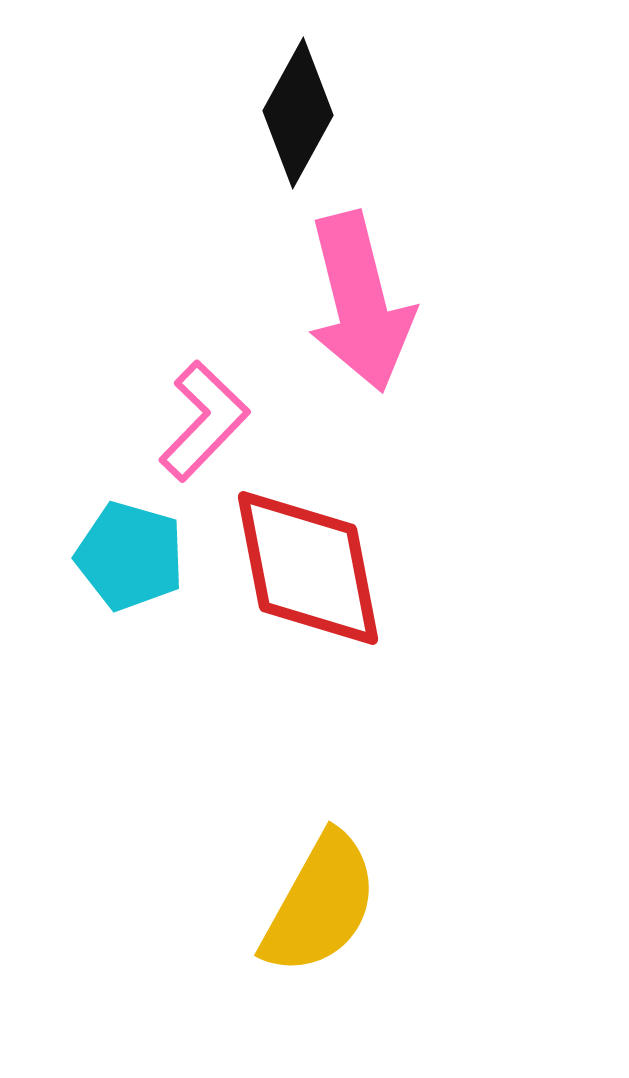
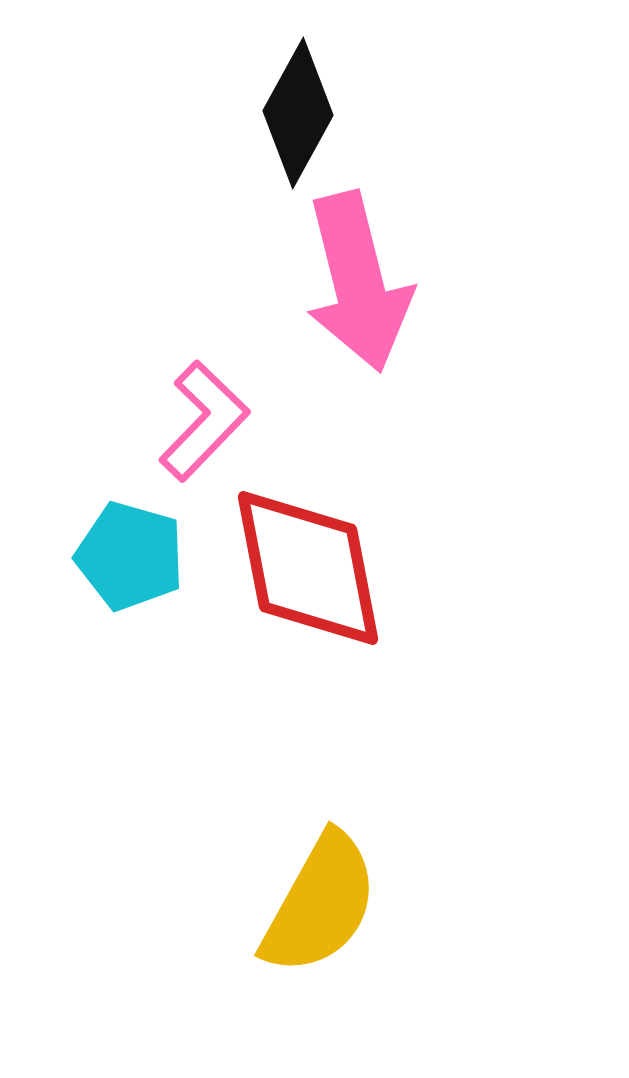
pink arrow: moved 2 px left, 20 px up
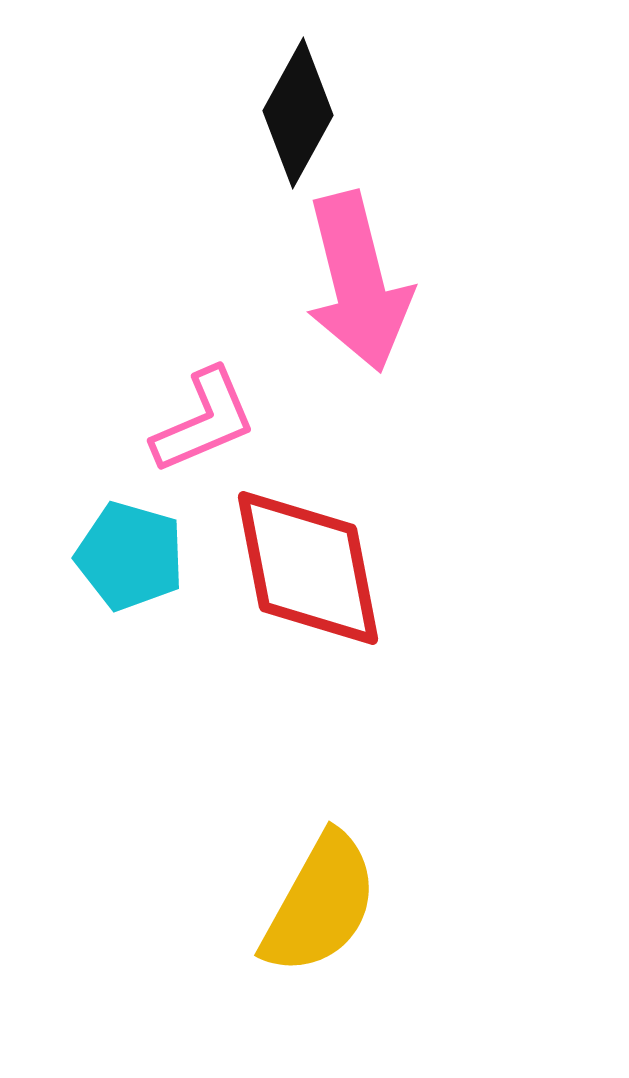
pink L-shape: rotated 23 degrees clockwise
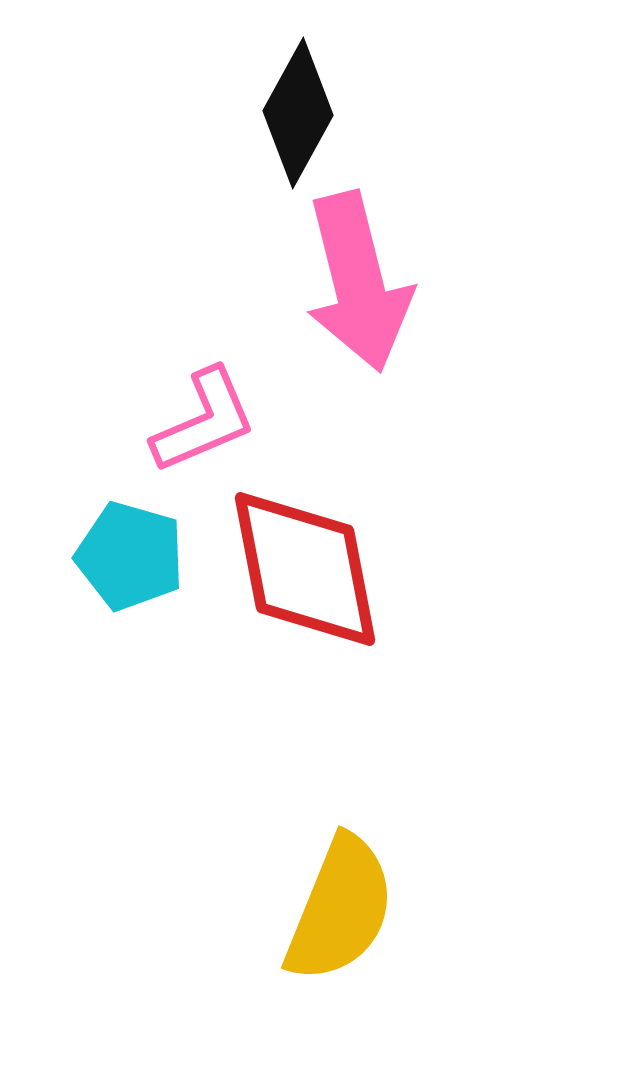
red diamond: moved 3 px left, 1 px down
yellow semicircle: moved 20 px right, 5 px down; rotated 7 degrees counterclockwise
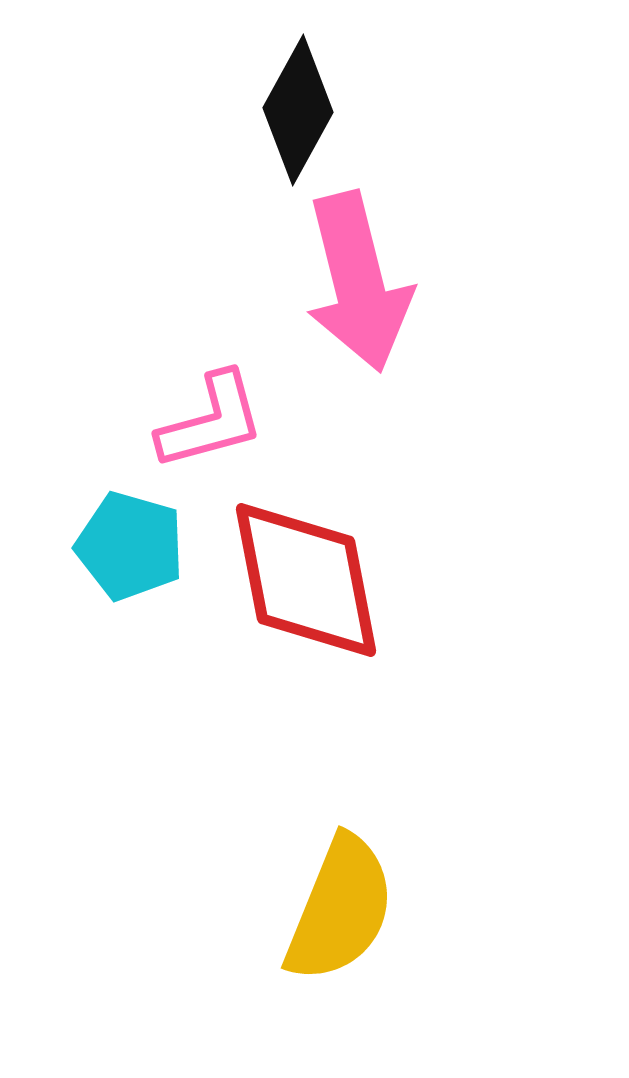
black diamond: moved 3 px up
pink L-shape: moved 7 px right; rotated 8 degrees clockwise
cyan pentagon: moved 10 px up
red diamond: moved 1 px right, 11 px down
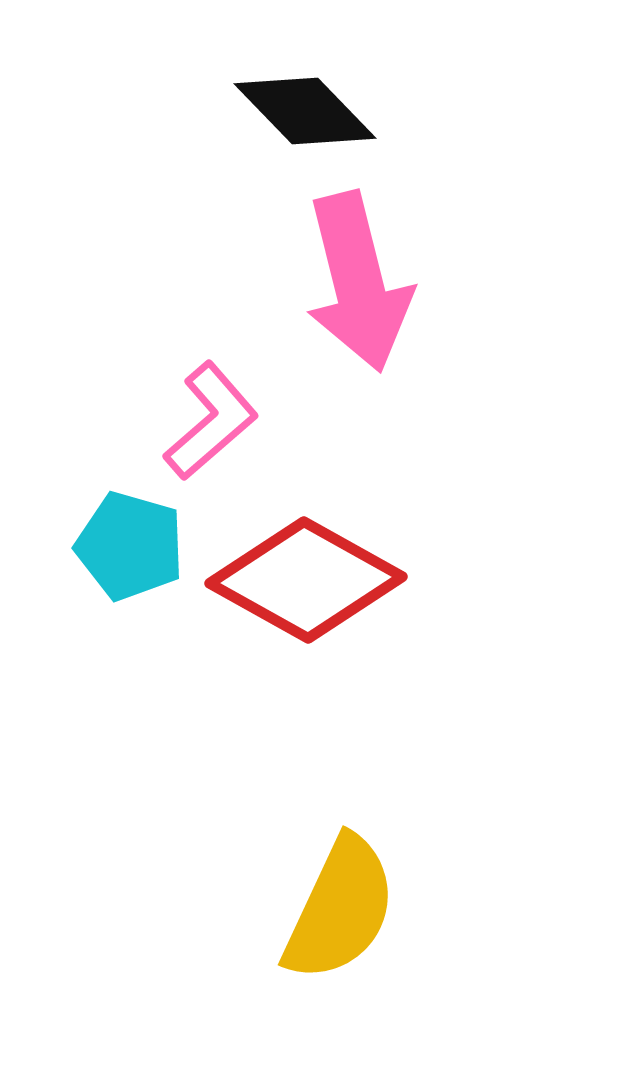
black diamond: moved 7 px right, 1 px down; rotated 73 degrees counterclockwise
pink L-shape: rotated 26 degrees counterclockwise
red diamond: rotated 50 degrees counterclockwise
yellow semicircle: rotated 3 degrees clockwise
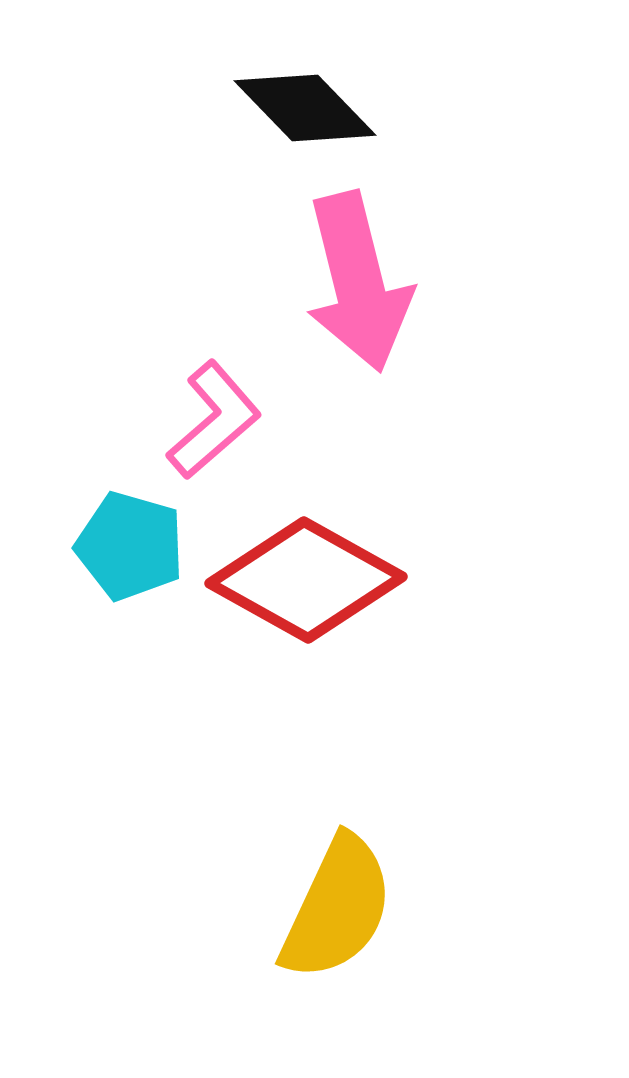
black diamond: moved 3 px up
pink L-shape: moved 3 px right, 1 px up
yellow semicircle: moved 3 px left, 1 px up
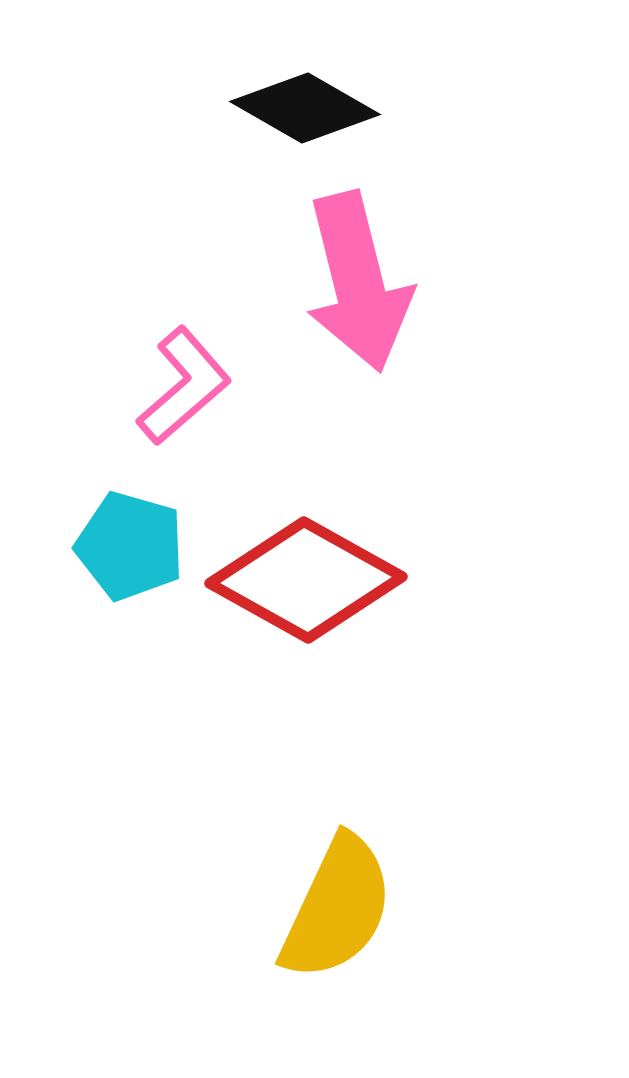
black diamond: rotated 16 degrees counterclockwise
pink L-shape: moved 30 px left, 34 px up
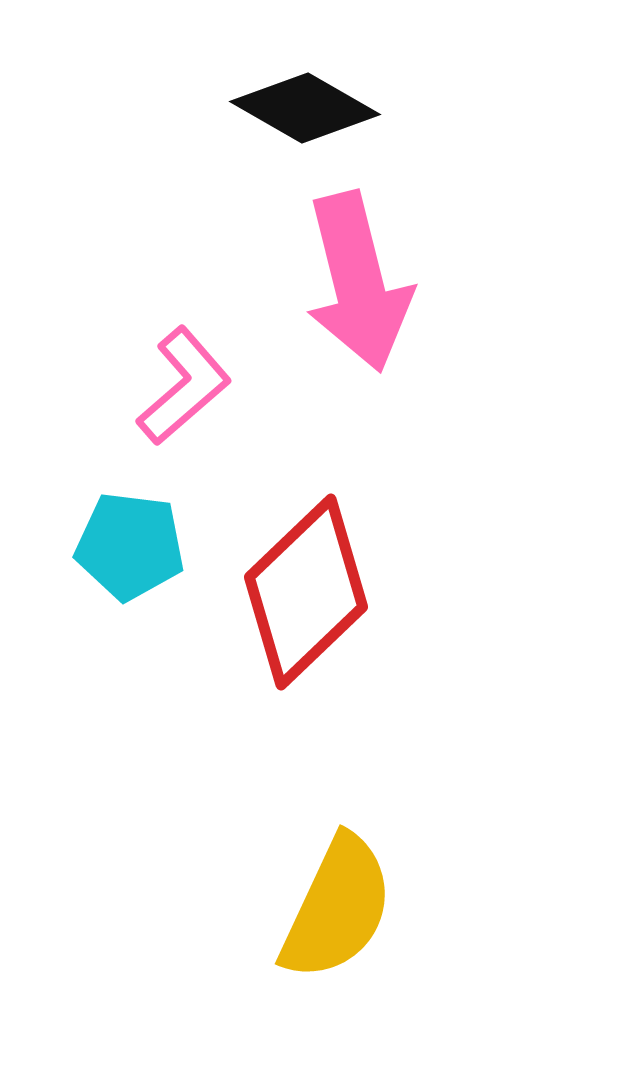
cyan pentagon: rotated 9 degrees counterclockwise
red diamond: moved 12 px down; rotated 73 degrees counterclockwise
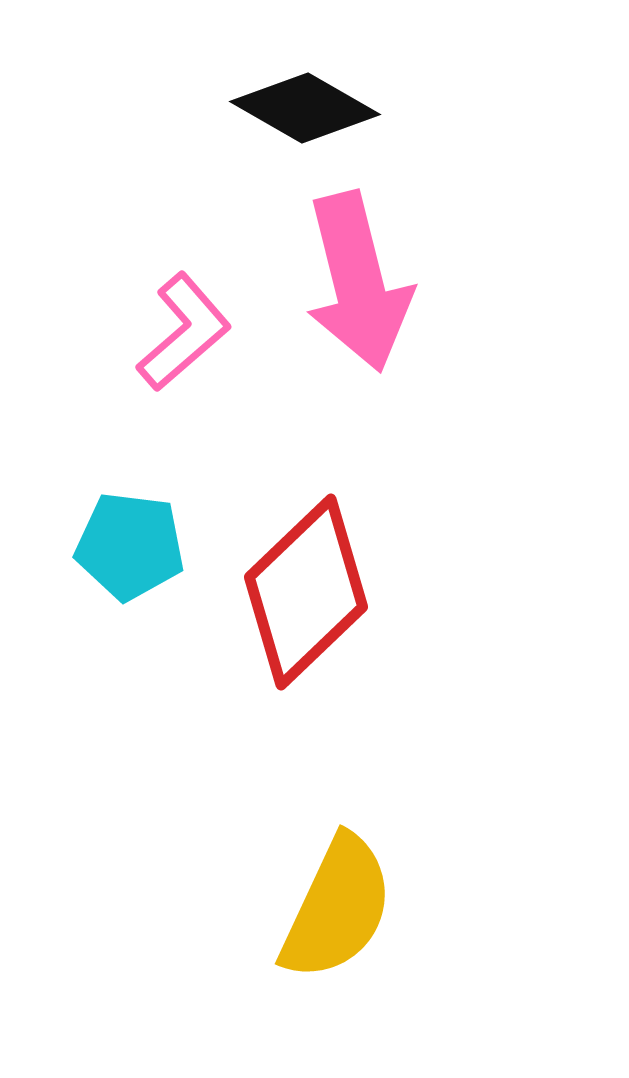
pink L-shape: moved 54 px up
